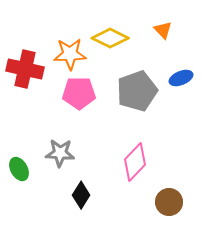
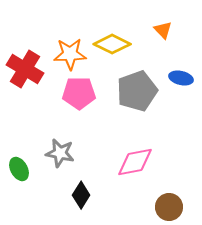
yellow diamond: moved 2 px right, 6 px down
red cross: rotated 18 degrees clockwise
blue ellipse: rotated 35 degrees clockwise
gray star: rotated 8 degrees clockwise
pink diamond: rotated 36 degrees clockwise
brown circle: moved 5 px down
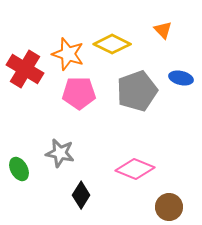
orange star: moved 2 px left; rotated 20 degrees clockwise
pink diamond: moved 7 px down; rotated 33 degrees clockwise
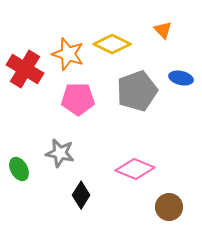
pink pentagon: moved 1 px left, 6 px down
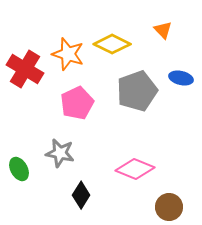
pink pentagon: moved 1 px left, 4 px down; rotated 24 degrees counterclockwise
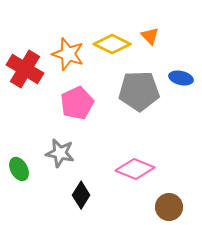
orange triangle: moved 13 px left, 6 px down
gray pentagon: moved 2 px right; rotated 18 degrees clockwise
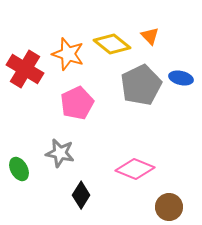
yellow diamond: rotated 12 degrees clockwise
gray pentagon: moved 2 px right, 6 px up; rotated 24 degrees counterclockwise
